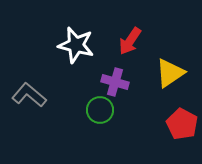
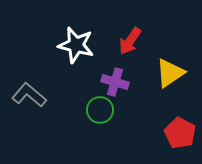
red pentagon: moved 2 px left, 9 px down
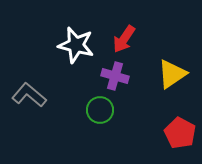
red arrow: moved 6 px left, 2 px up
yellow triangle: moved 2 px right, 1 px down
purple cross: moved 6 px up
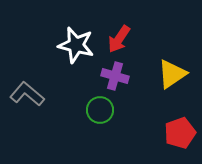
red arrow: moved 5 px left
gray L-shape: moved 2 px left, 1 px up
red pentagon: rotated 24 degrees clockwise
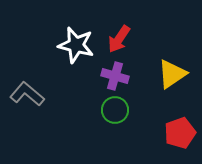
green circle: moved 15 px right
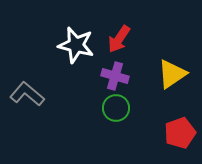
green circle: moved 1 px right, 2 px up
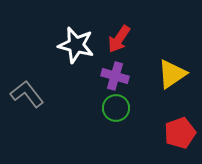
gray L-shape: rotated 12 degrees clockwise
